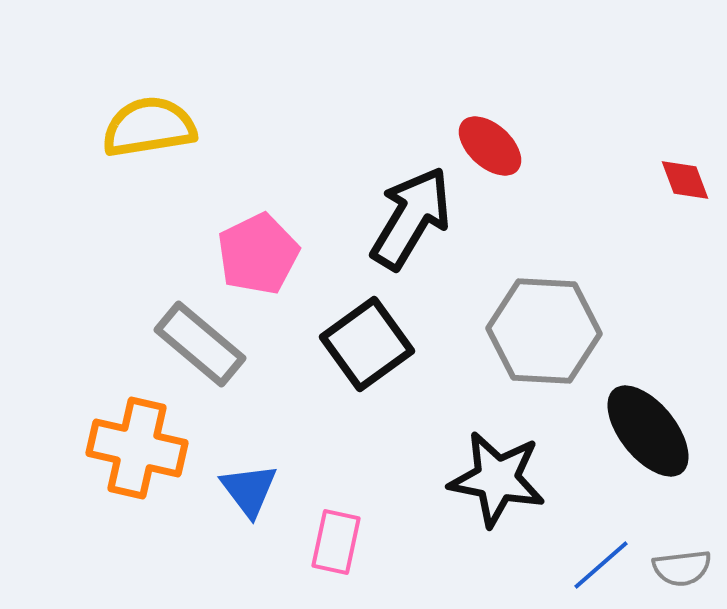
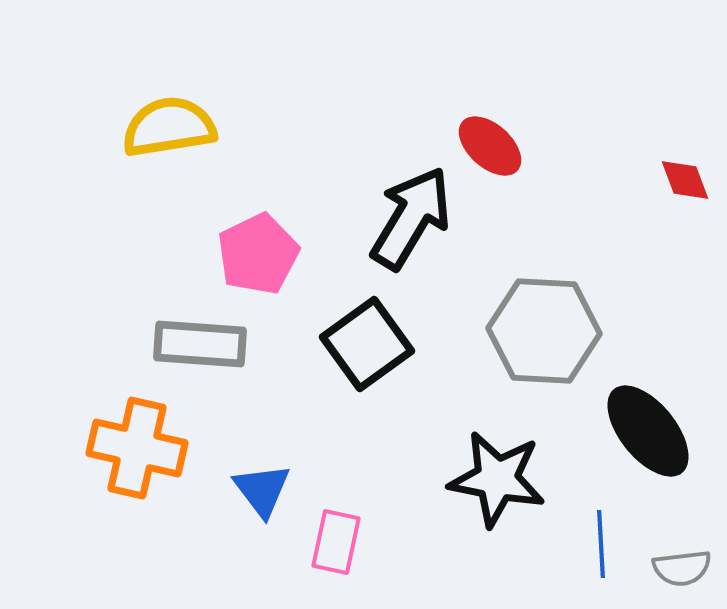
yellow semicircle: moved 20 px right
gray rectangle: rotated 36 degrees counterclockwise
blue triangle: moved 13 px right
blue line: moved 21 px up; rotated 52 degrees counterclockwise
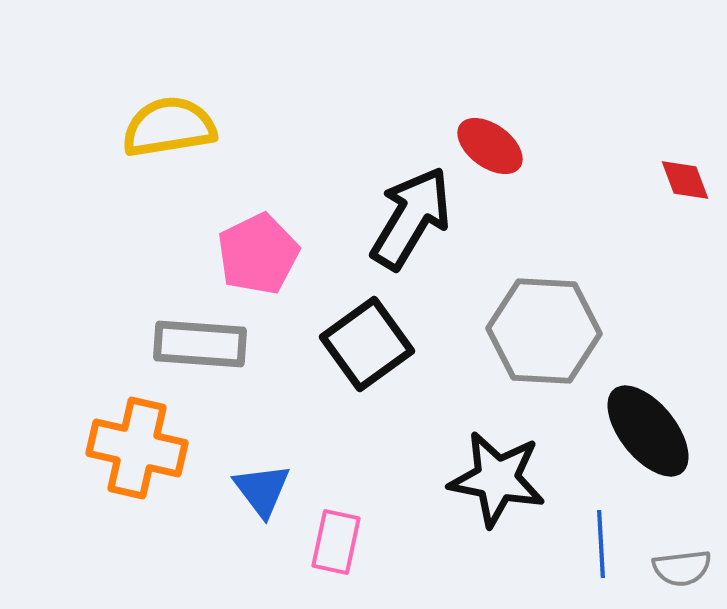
red ellipse: rotated 6 degrees counterclockwise
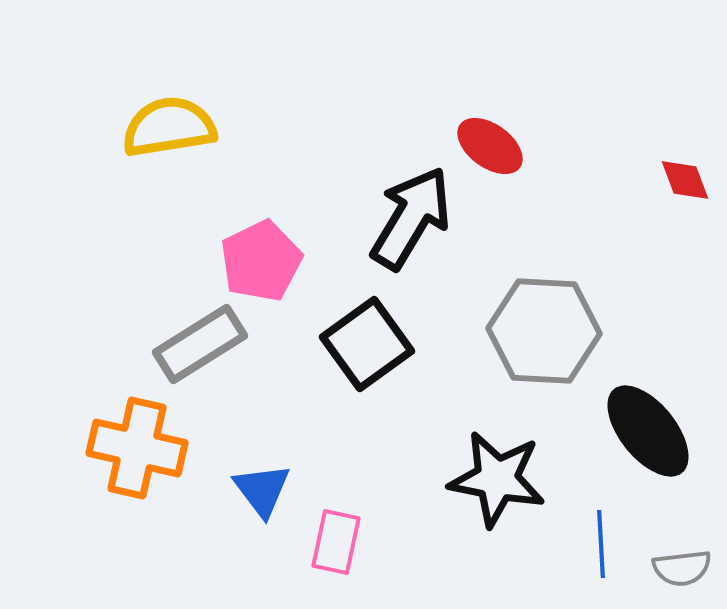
pink pentagon: moved 3 px right, 7 px down
gray rectangle: rotated 36 degrees counterclockwise
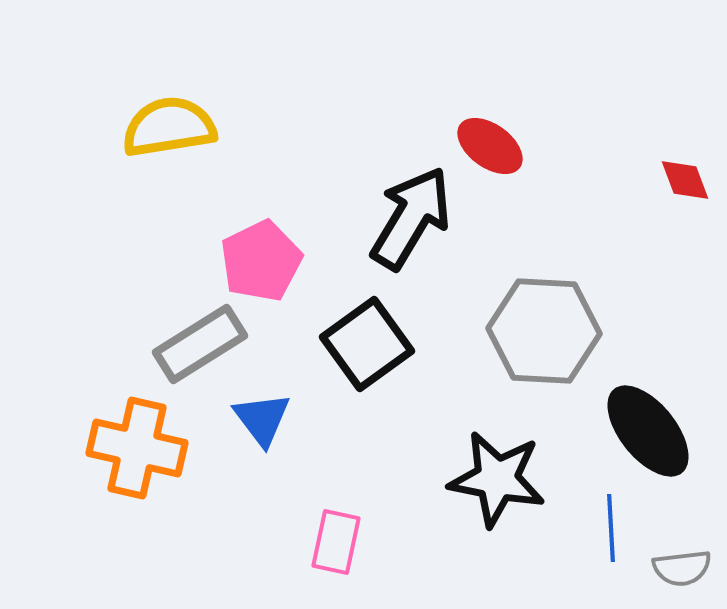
blue triangle: moved 71 px up
blue line: moved 10 px right, 16 px up
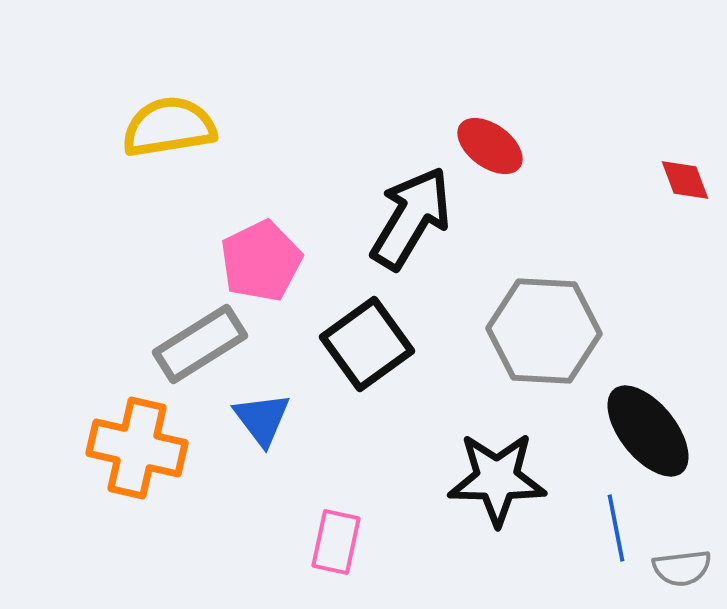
black star: rotated 10 degrees counterclockwise
blue line: moved 5 px right; rotated 8 degrees counterclockwise
